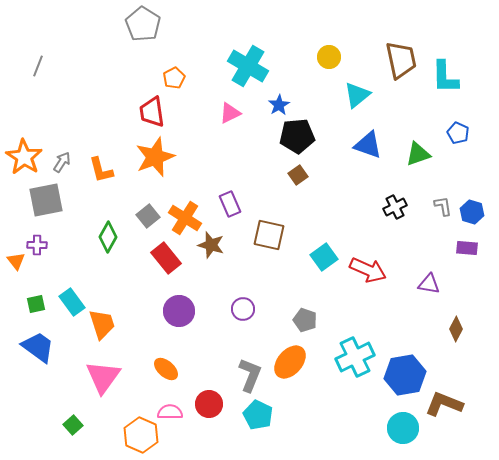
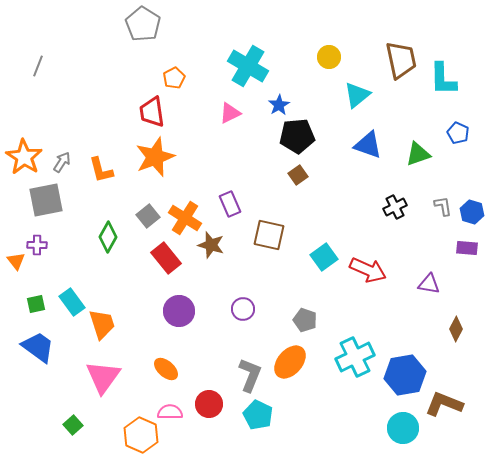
cyan L-shape at (445, 77): moved 2 px left, 2 px down
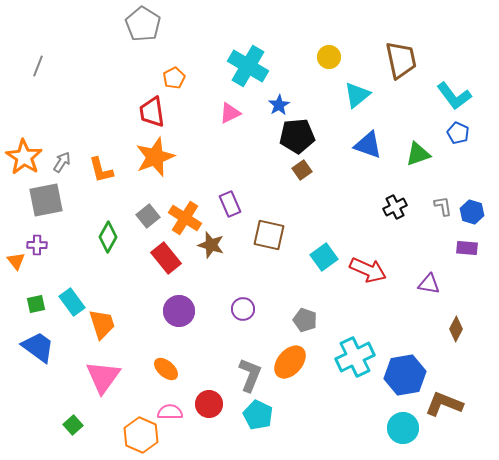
cyan L-shape at (443, 79): moved 11 px right, 17 px down; rotated 36 degrees counterclockwise
brown square at (298, 175): moved 4 px right, 5 px up
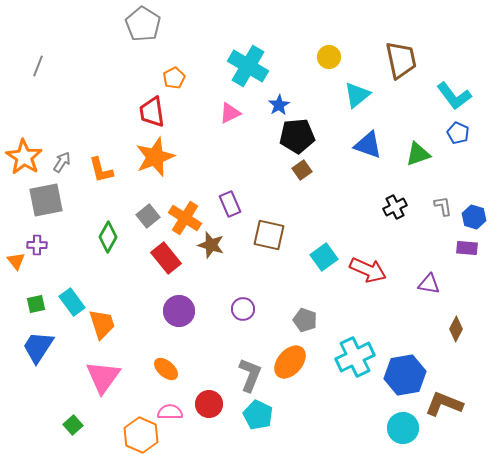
blue hexagon at (472, 212): moved 2 px right, 5 px down
blue trapezoid at (38, 347): rotated 93 degrees counterclockwise
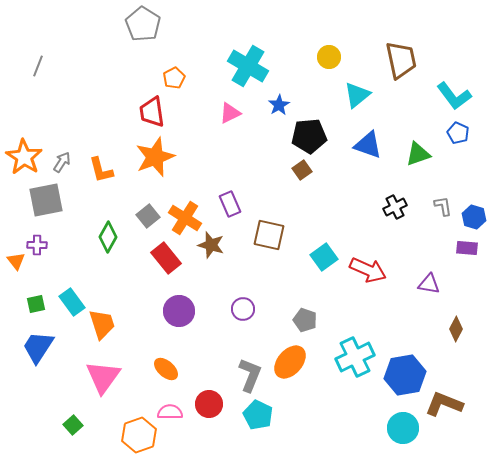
black pentagon at (297, 136): moved 12 px right
orange hexagon at (141, 435): moved 2 px left; rotated 16 degrees clockwise
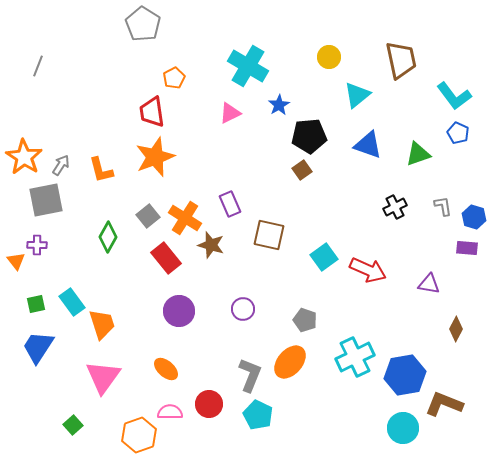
gray arrow at (62, 162): moved 1 px left, 3 px down
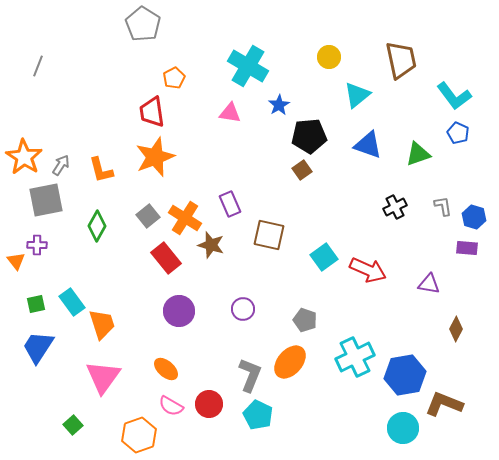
pink triangle at (230, 113): rotated 35 degrees clockwise
green diamond at (108, 237): moved 11 px left, 11 px up
pink semicircle at (170, 412): moved 1 px right, 6 px up; rotated 150 degrees counterclockwise
